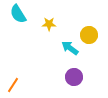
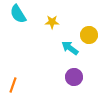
yellow star: moved 3 px right, 2 px up
orange line: rotated 14 degrees counterclockwise
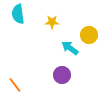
cyan semicircle: rotated 24 degrees clockwise
purple circle: moved 12 px left, 2 px up
orange line: moved 2 px right; rotated 56 degrees counterclockwise
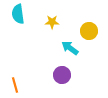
yellow circle: moved 4 px up
orange line: rotated 21 degrees clockwise
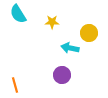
cyan semicircle: rotated 24 degrees counterclockwise
yellow circle: moved 2 px down
cyan arrow: rotated 24 degrees counterclockwise
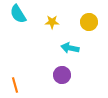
yellow circle: moved 11 px up
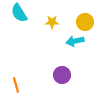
cyan semicircle: moved 1 px right, 1 px up
yellow circle: moved 4 px left
cyan arrow: moved 5 px right, 7 px up; rotated 24 degrees counterclockwise
orange line: moved 1 px right
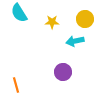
yellow circle: moved 3 px up
purple circle: moved 1 px right, 3 px up
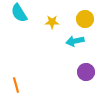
purple circle: moved 23 px right
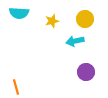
cyan semicircle: rotated 54 degrees counterclockwise
yellow star: moved 1 px up; rotated 16 degrees counterclockwise
orange line: moved 2 px down
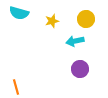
cyan semicircle: rotated 12 degrees clockwise
yellow circle: moved 1 px right
purple circle: moved 6 px left, 3 px up
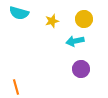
yellow circle: moved 2 px left
purple circle: moved 1 px right
